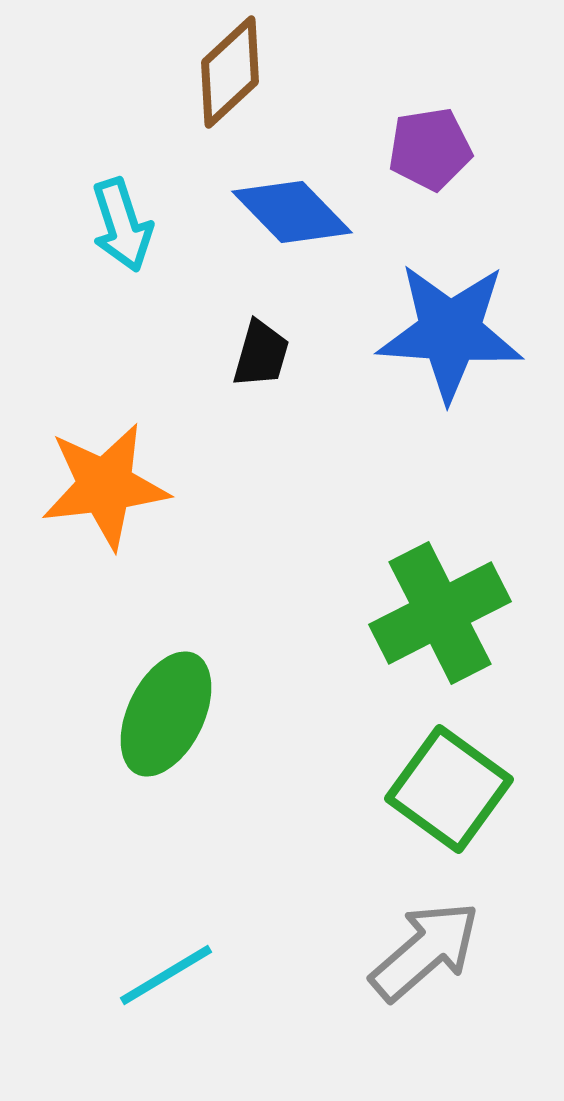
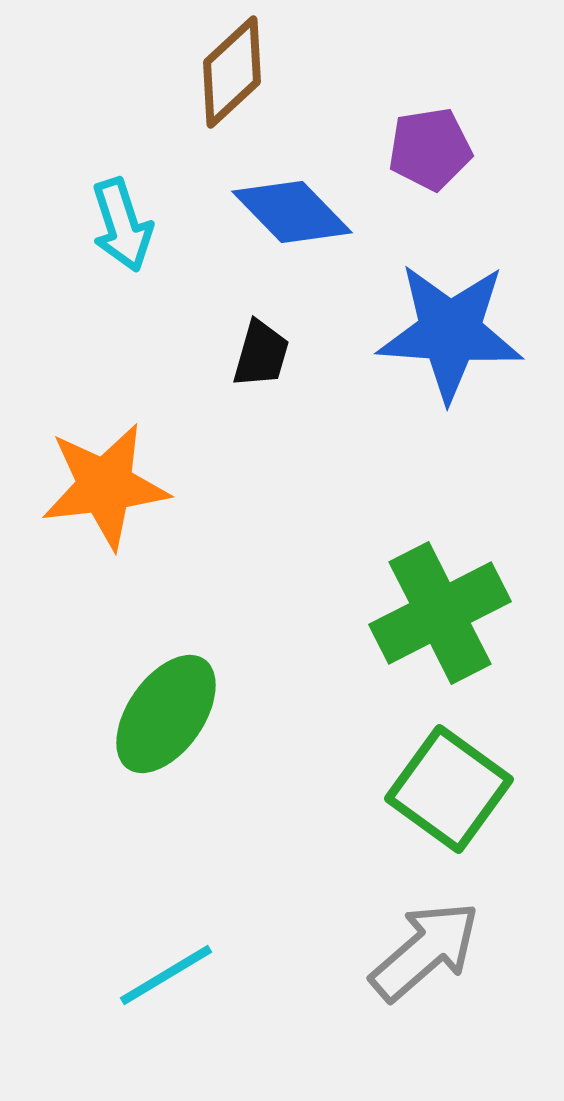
brown diamond: moved 2 px right
green ellipse: rotated 9 degrees clockwise
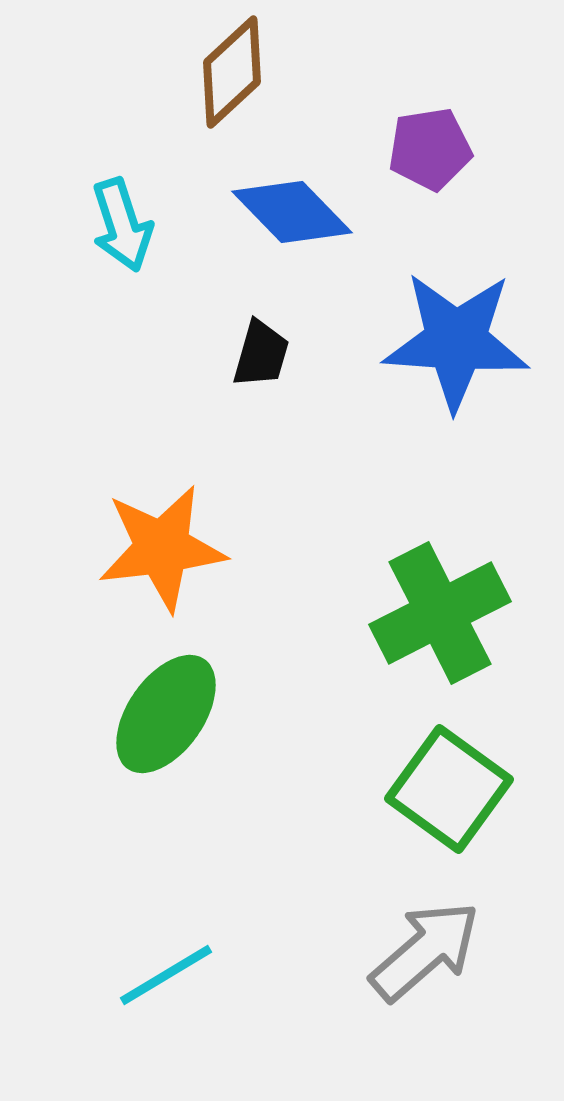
blue star: moved 6 px right, 9 px down
orange star: moved 57 px right, 62 px down
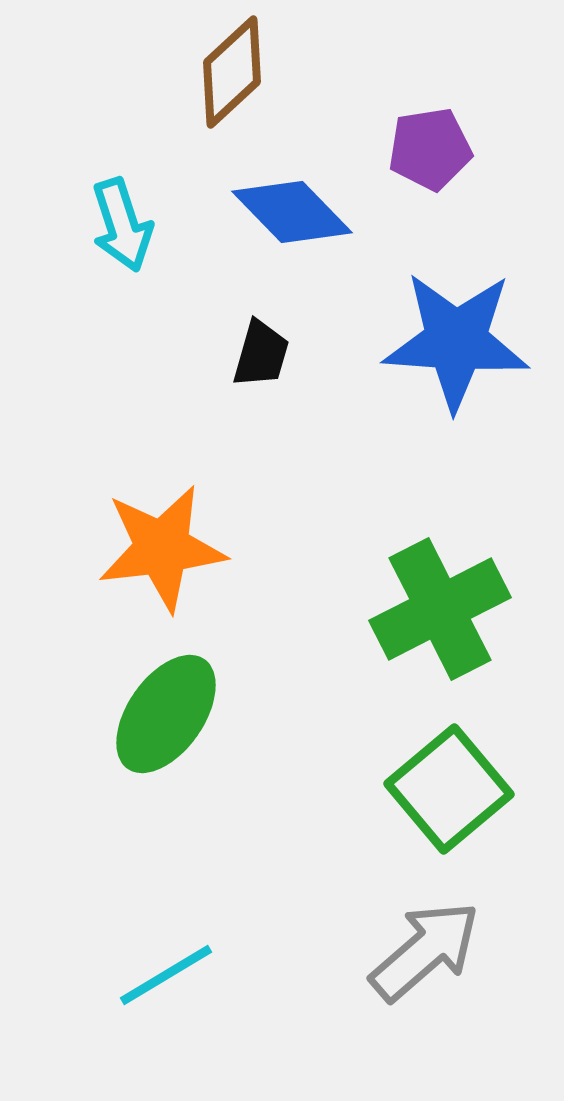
green cross: moved 4 px up
green square: rotated 14 degrees clockwise
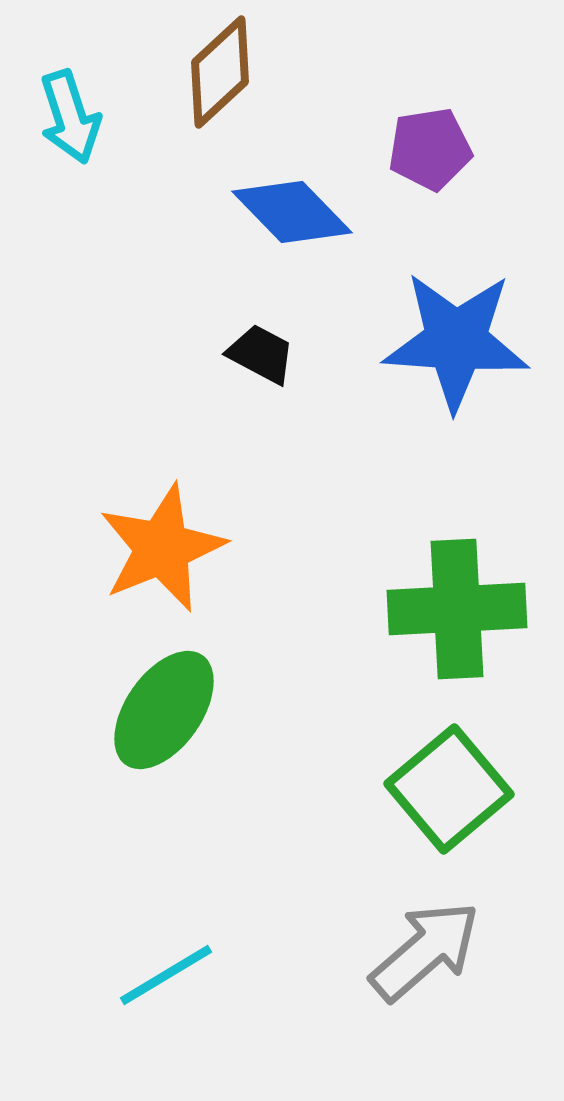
brown diamond: moved 12 px left
cyan arrow: moved 52 px left, 108 px up
black trapezoid: rotated 78 degrees counterclockwise
orange star: rotated 15 degrees counterclockwise
green cross: moved 17 px right; rotated 24 degrees clockwise
green ellipse: moved 2 px left, 4 px up
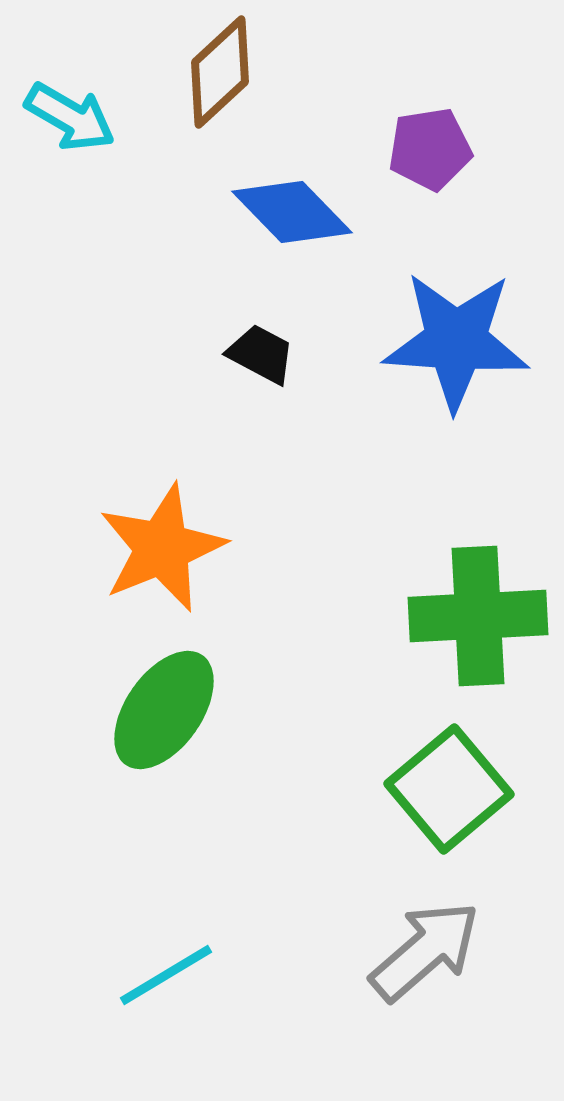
cyan arrow: rotated 42 degrees counterclockwise
green cross: moved 21 px right, 7 px down
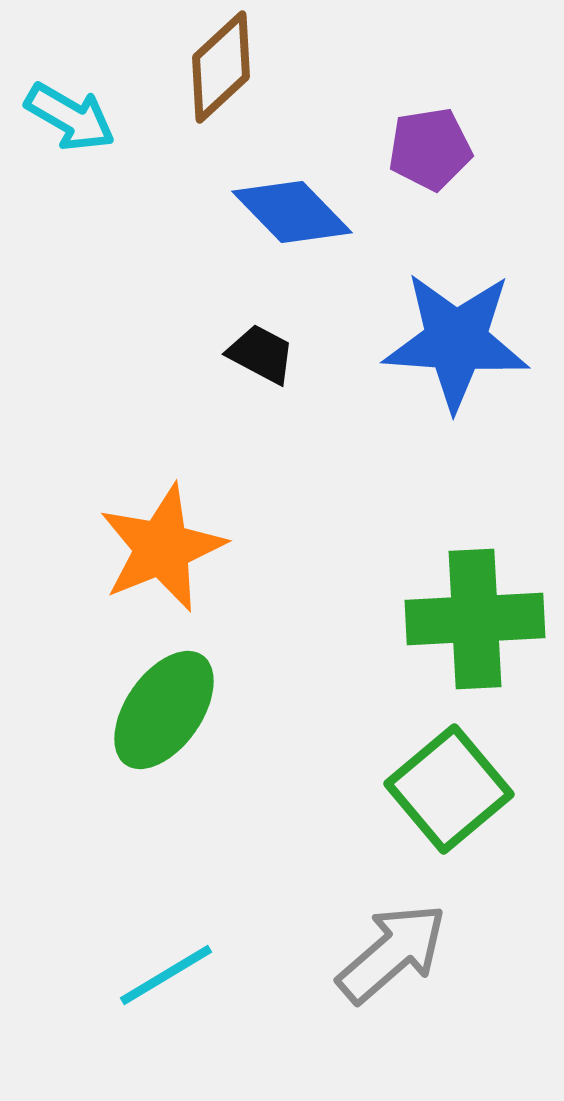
brown diamond: moved 1 px right, 5 px up
green cross: moved 3 px left, 3 px down
gray arrow: moved 33 px left, 2 px down
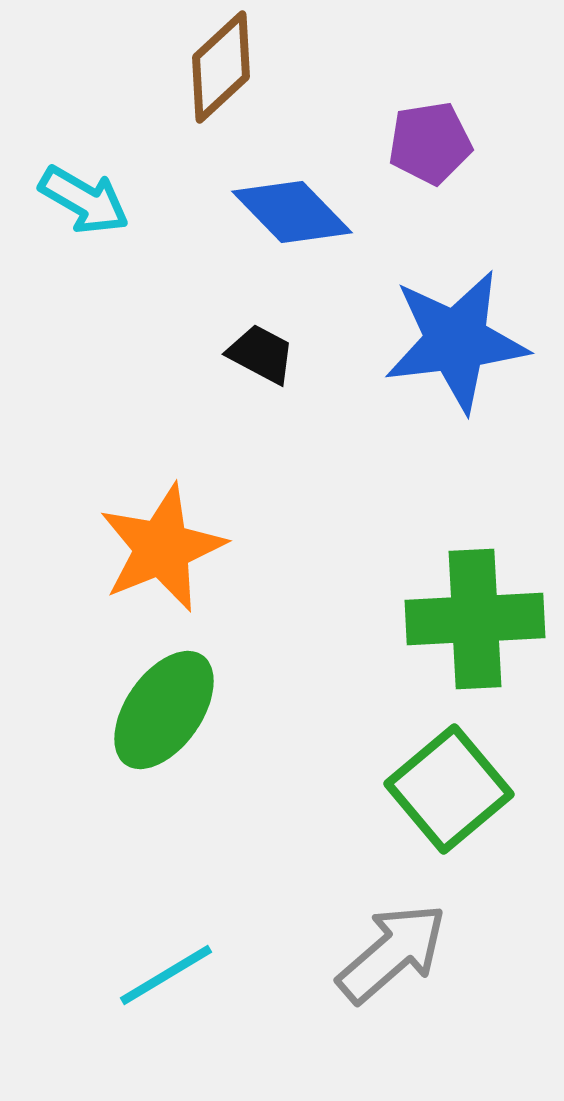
cyan arrow: moved 14 px right, 83 px down
purple pentagon: moved 6 px up
blue star: rotated 11 degrees counterclockwise
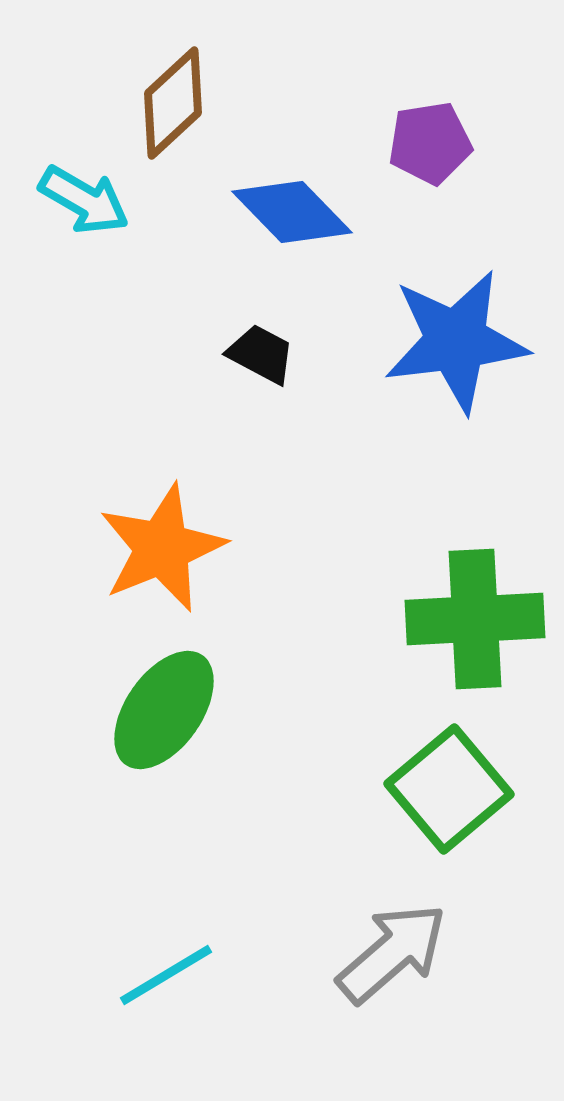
brown diamond: moved 48 px left, 36 px down
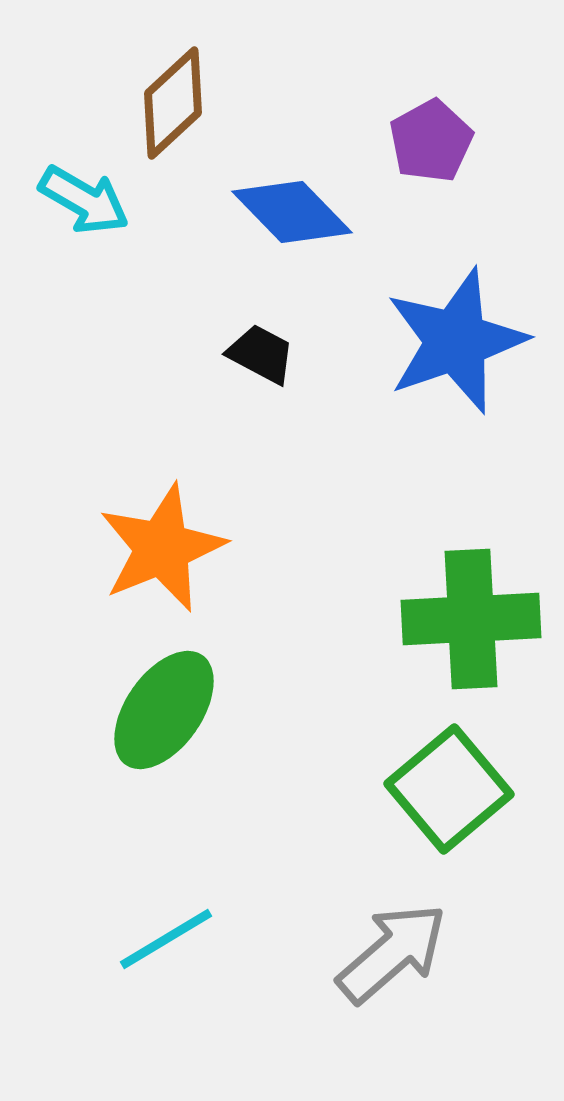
purple pentagon: moved 1 px right, 2 px up; rotated 20 degrees counterclockwise
blue star: rotated 12 degrees counterclockwise
green cross: moved 4 px left
cyan line: moved 36 px up
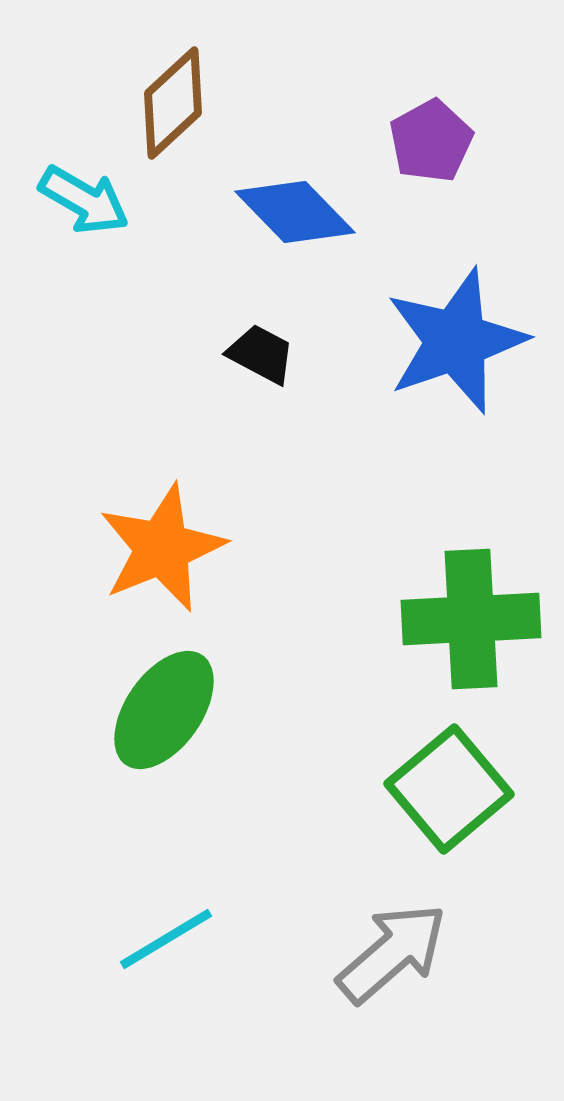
blue diamond: moved 3 px right
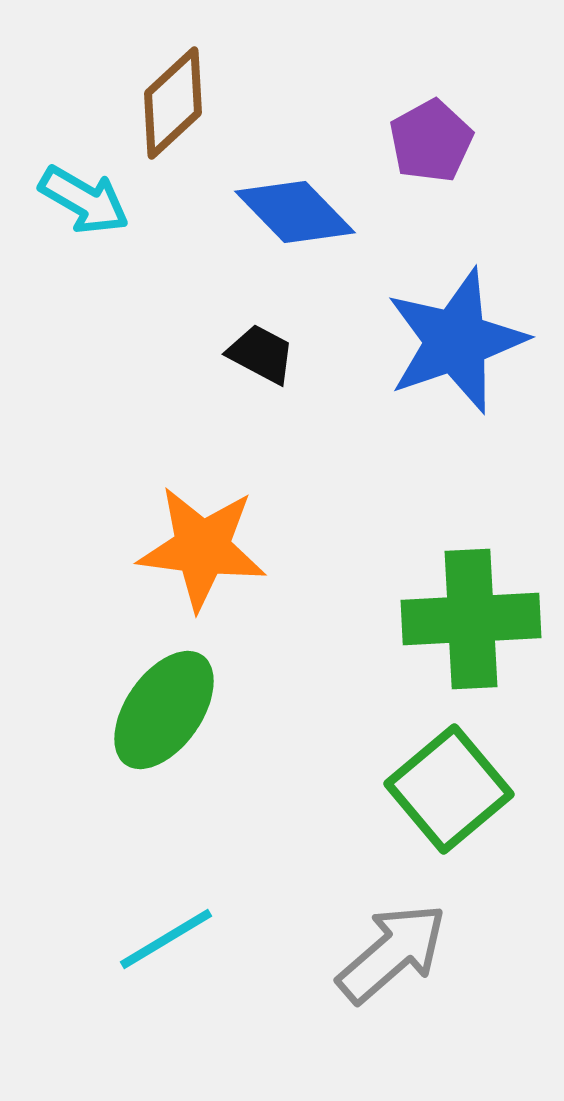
orange star: moved 40 px right; rotated 29 degrees clockwise
